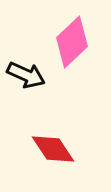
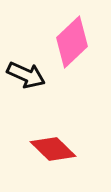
red diamond: rotated 12 degrees counterclockwise
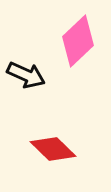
pink diamond: moved 6 px right, 1 px up
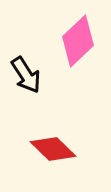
black arrow: rotated 33 degrees clockwise
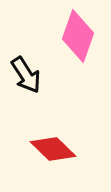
pink diamond: moved 5 px up; rotated 27 degrees counterclockwise
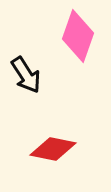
red diamond: rotated 33 degrees counterclockwise
